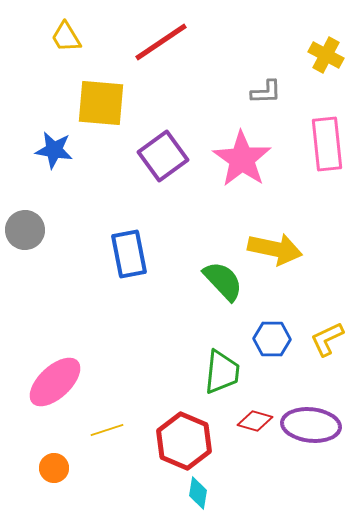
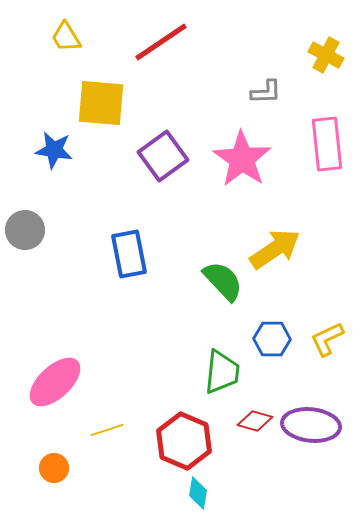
yellow arrow: rotated 46 degrees counterclockwise
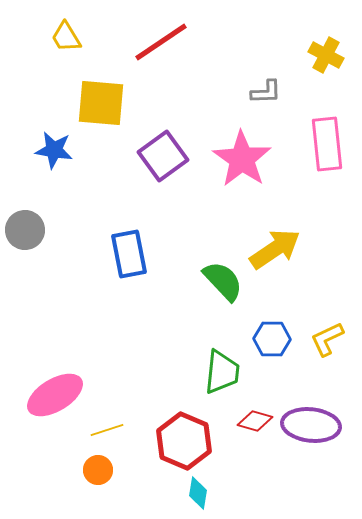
pink ellipse: moved 13 px down; rotated 12 degrees clockwise
orange circle: moved 44 px right, 2 px down
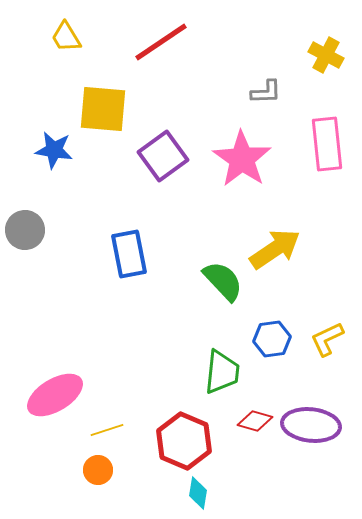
yellow square: moved 2 px right, 6 px down
blue hexagon: rotated 9 degrees counterclockwise
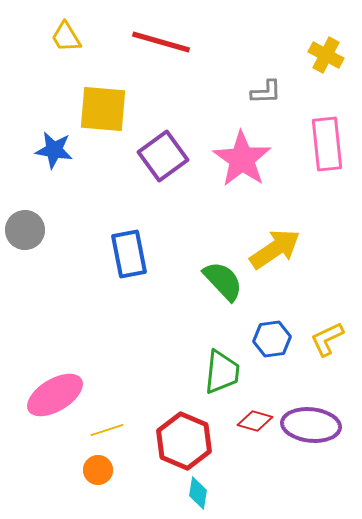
red line: rotated 50 degrees clockwise
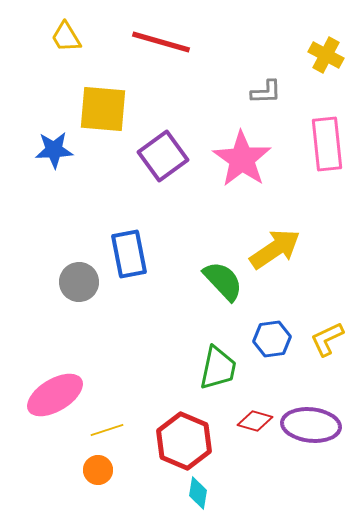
blue star: rotated 12 degrees counterclockwise
gray circle: moved 54 px right, 52 px down
green trapezoid: moved 4 px left, 4 px up; rotated 6 degrees clockwise
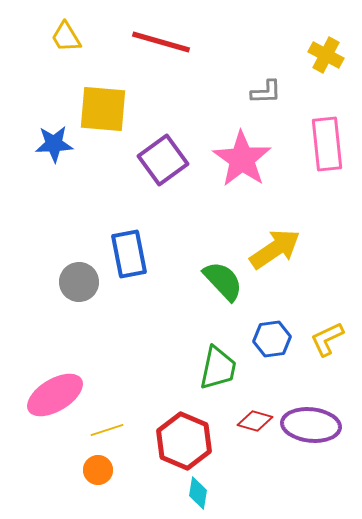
blue star: moved 6 px up
purple square: moved 4 px down
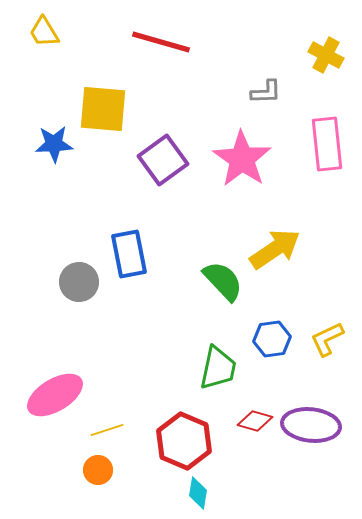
yellow trapezoid: moved 22 px left, 5 px up
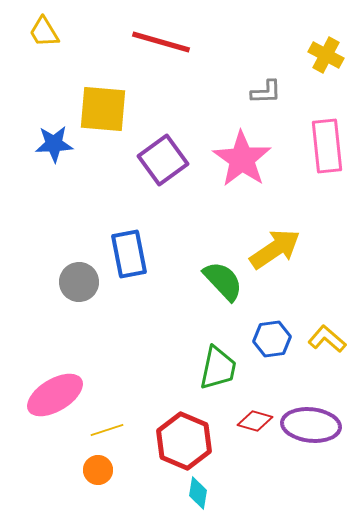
pink rectangle: moved 2 px down
yellow L-shape: rotated 66 degrees clockwise
